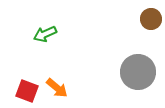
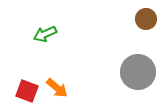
brown circle: moved 5 px left
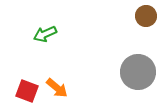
brown circle: moved 3 px up
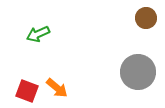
brown circle: moved 2 px down
green arrow: moved 7 px left
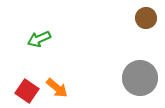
green arrow: moved 1 px right, 5 px down
gray circle: moved 2 px right, 6 px down
red square: rotated 15 degrees clockwise
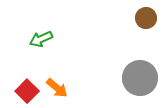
green arrow: moved 2 px right
red square: rotated 10 degrees clockwise
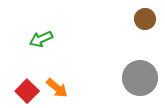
brown circle: moved 1 px left, 1 px down
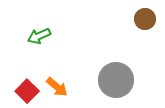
green arrow: moved 2 px left, 3 px up
gray circle: moved 24 px left, 2 px down
orange arrow: moved 1 px up
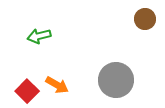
green arrow: rotated 10 degrees clockwise
orange arrow: moved 2 px up; rotated 10 degrees counterclockwise
